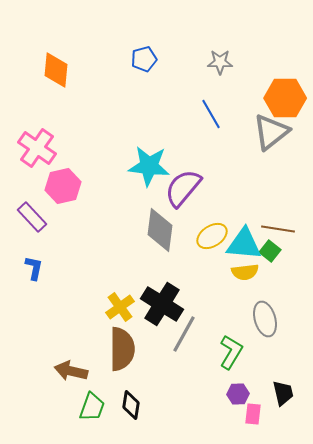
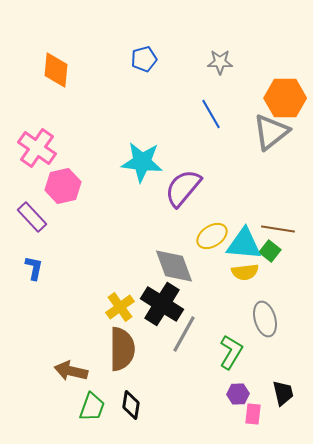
cyan star: moved 7 px left, 4 px up
gray diamond: moved 14 px right, 36 px down; rotated 27 degrees counterclockwise
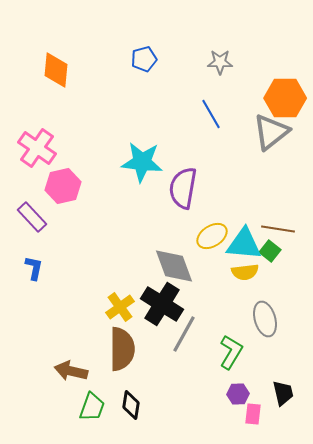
purple semicircle: rotated 30 degrees counterclockwise
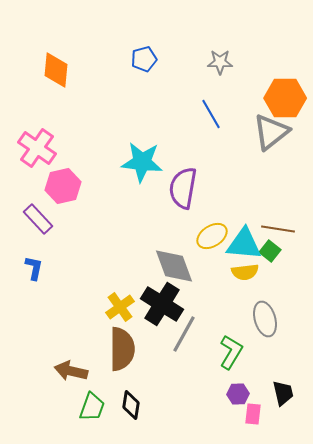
purple rectangle: moved 6 px right, 2 px down
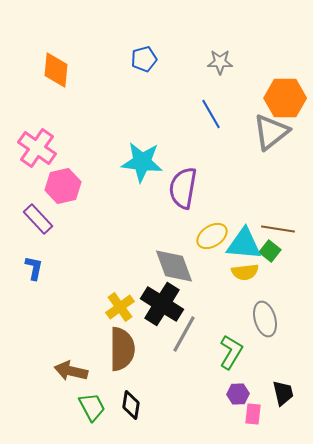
green trapezoid: rotated 48 degrees counterclockwise
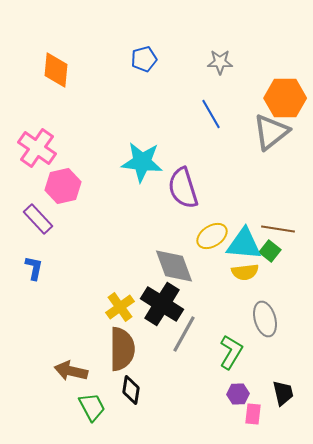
purple semicircle: rotated 27 degrees counterclockwise
black diamond: moved 15 px up
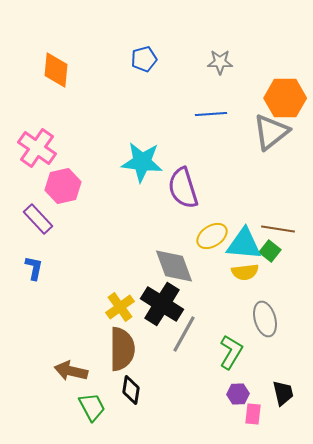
blue line: rotated 64 degrees counterclockwise
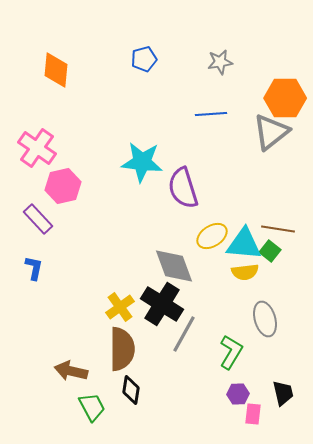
gray star: rotated 10 degrees counterclockwise
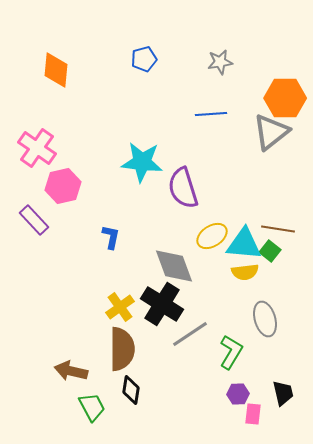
purple rectangle: moved 4 px left, 1 px down
blue L-shape: moved 77 px right, 31 px up
gray line: moved 6 px right; rotated 27 degrees clockwise
